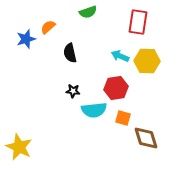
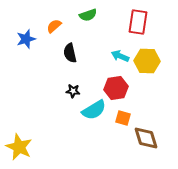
green semicircle: moved 3 px down
orange semicircle: moved 6 px right, 1 px up
cyan semicircle: rotated 25 degrees counterclockwise
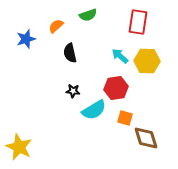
orange semicircle: moved 2 px right
cyan arrow: rotated 18 degrees clockwise
orange square: moved 2 px right
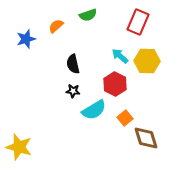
red rectangle: rotated 15 degrees clockwise
black semicircle: moved 3 px right, 11 px down
red hexagon: moved 1 px left, 4 px up; rotated 25 degrees counterclockwise
orange square: rotated 35 degrees clockwise
yellow star: rotated 8 degrees counterclockwise
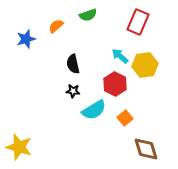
yellow hexagon: moved 2 px left, 4 px down; rotated 10 degrees counterclockwise
brown diamond: moved 11 px down
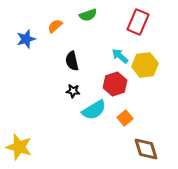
orange semicircle: moved 1 px left
black semicircle: moved 1 px left, 3 px up
red hexagon: rotated 15 degrees clockwise
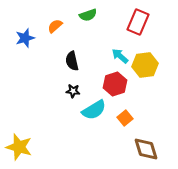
blue star: moved 1 px left, 1 px up
